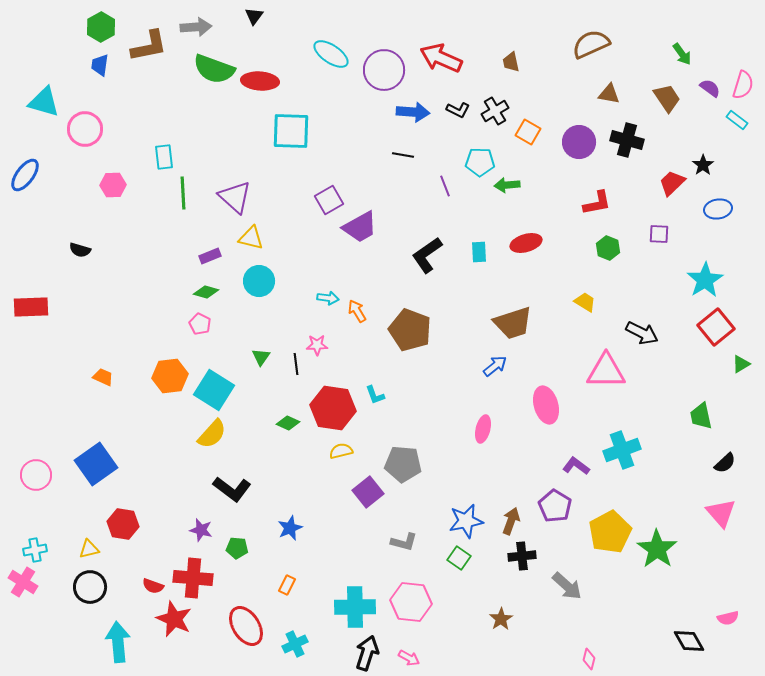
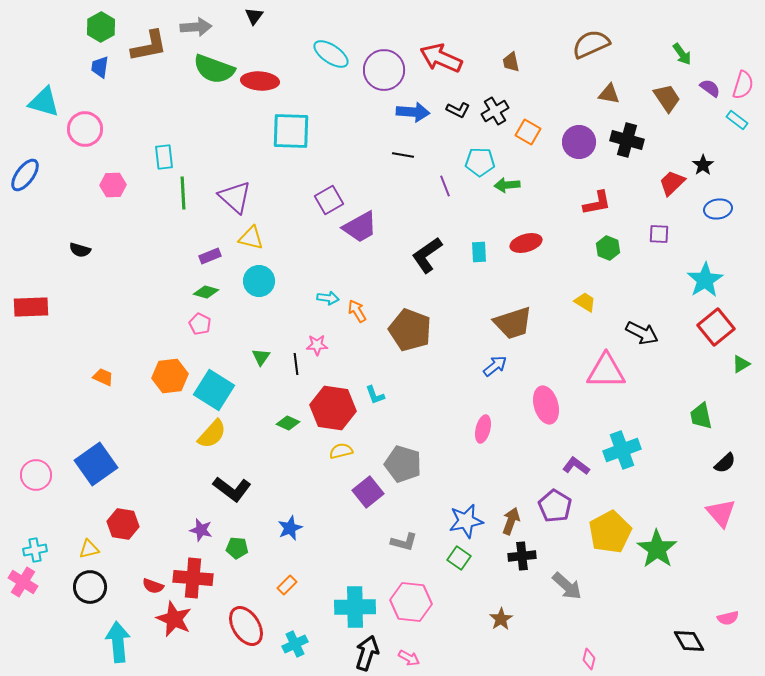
blue trapezoid at (100, 65): moved 2 px down
gray pentagon at (403, 464): rotated 12 degrees clockwise
orange rectangle at (287, 585): rotated 18 degrees clockwise
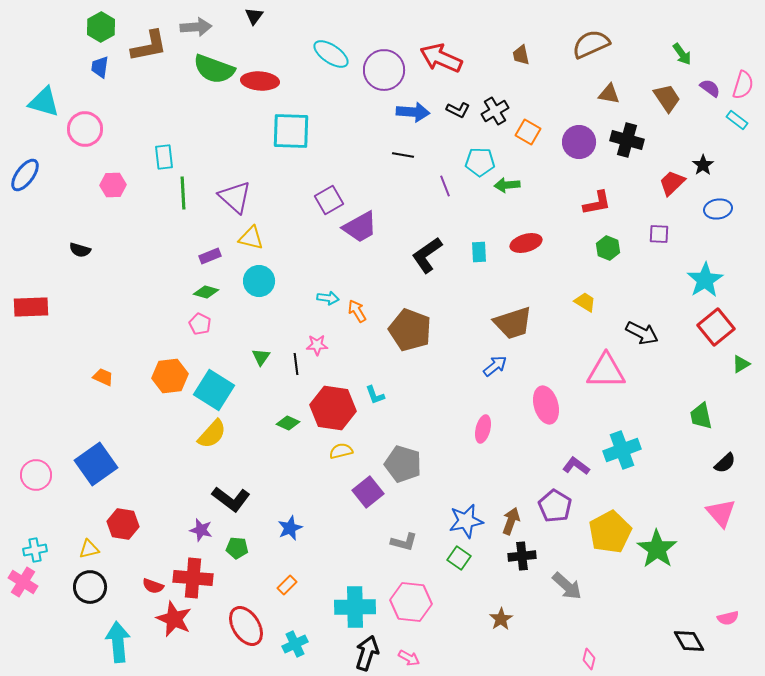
brown trapezoid at (511, 62): moved 10 px right, 7 px up
black L-shape at (232, 489): moved 1 px left, 10 px down
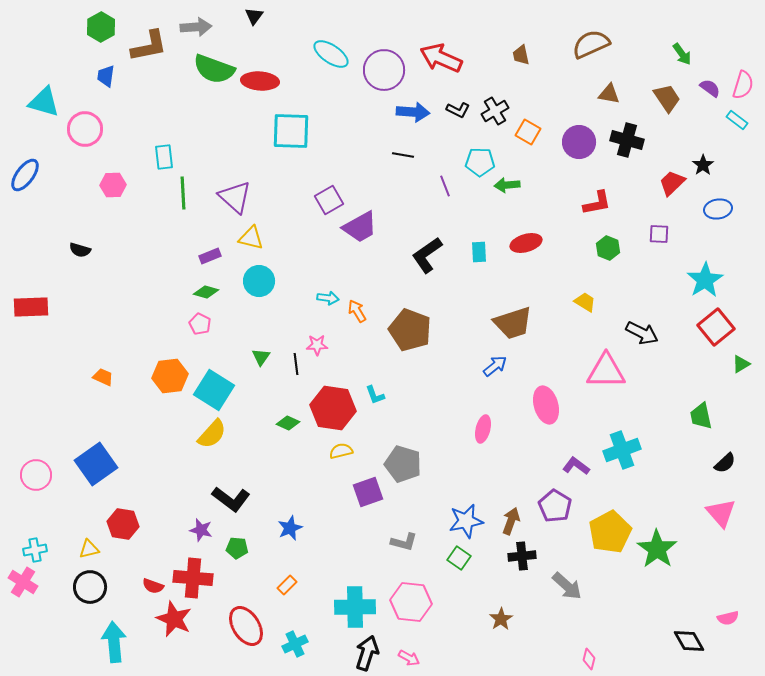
blue trapezoid at (100, 67): moved 6 px right, 9 px down
purple square at (368, 492): rotated 20 degrees clockwise
cyan arrow at (118, 642): moved 4 px left
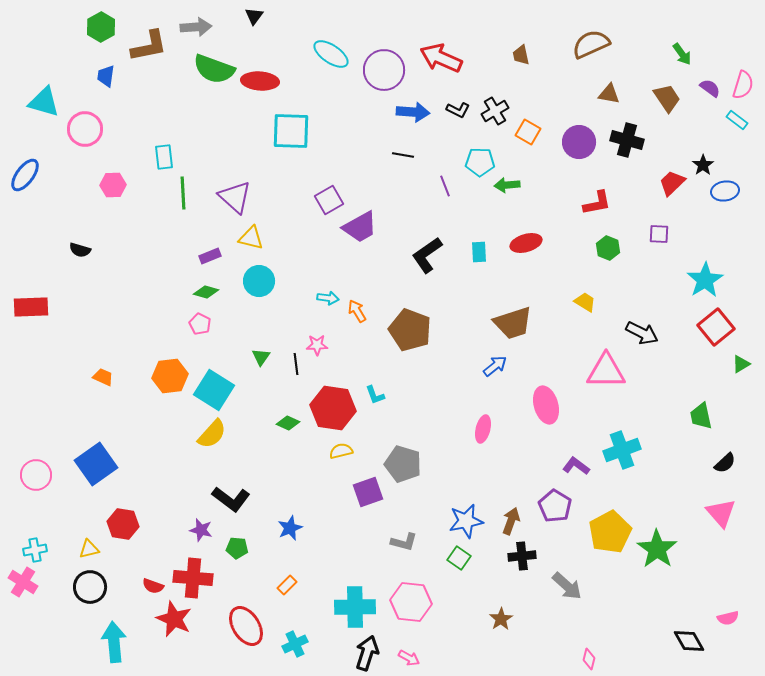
blue ellipse at (718, 209): moved 7 px right, 18 px up
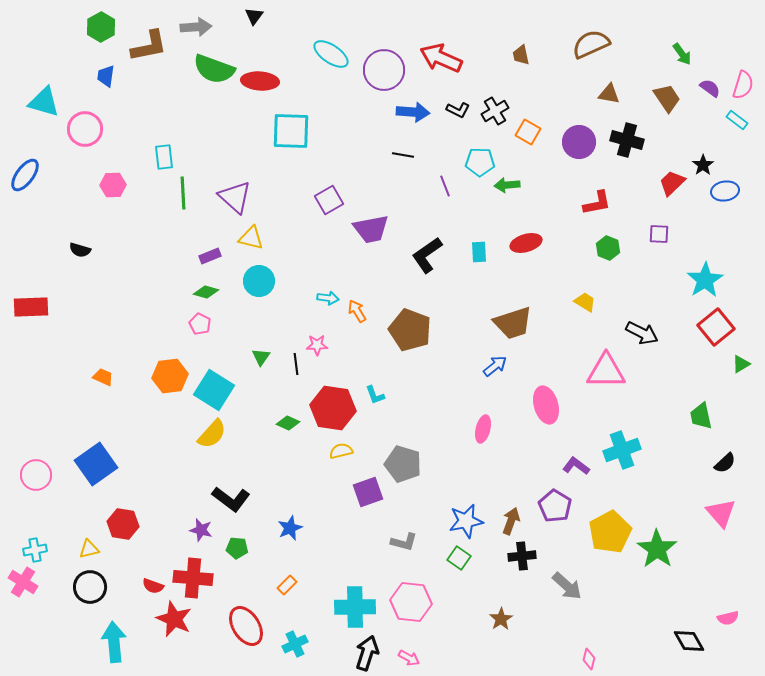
purple trapezoid at (360, 227): moved 11 px right, 2 px down; rotated 18 degrees clockwise
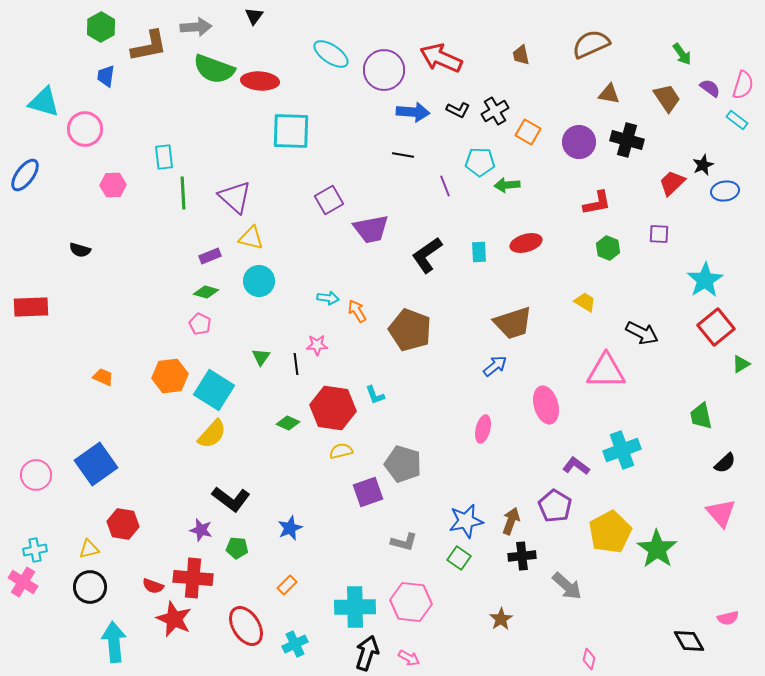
black star at (703, 165): rotated 10 degrees clockwise
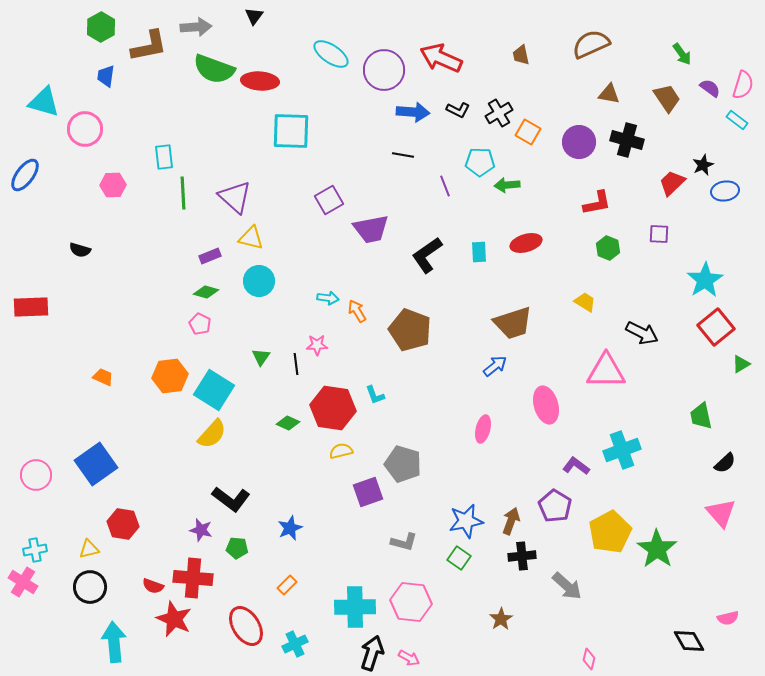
black cross at (495, 111): moved 4 px right, 2 px down
black arrow at (367, 653): moved 5 px right
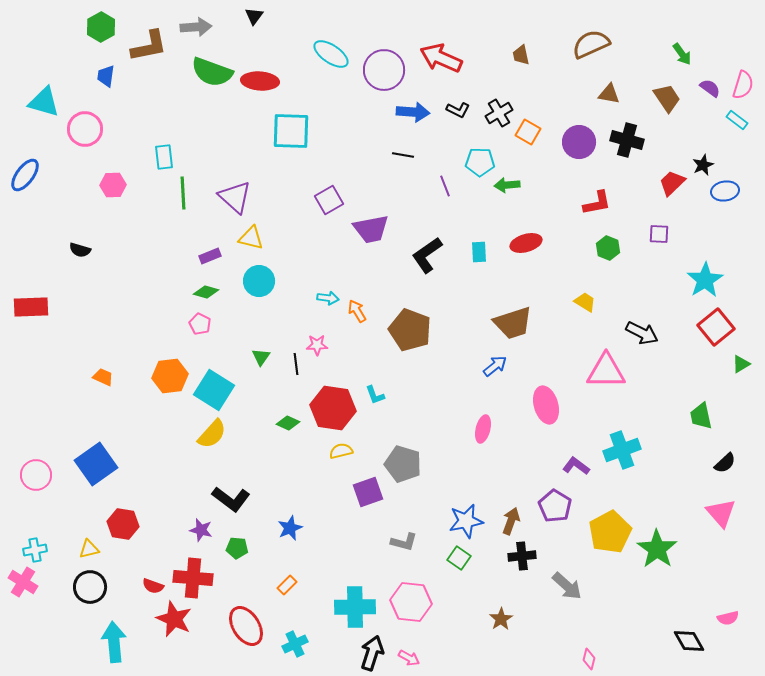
green semicircle at (214, 69): moved 2 px left, 3 px down
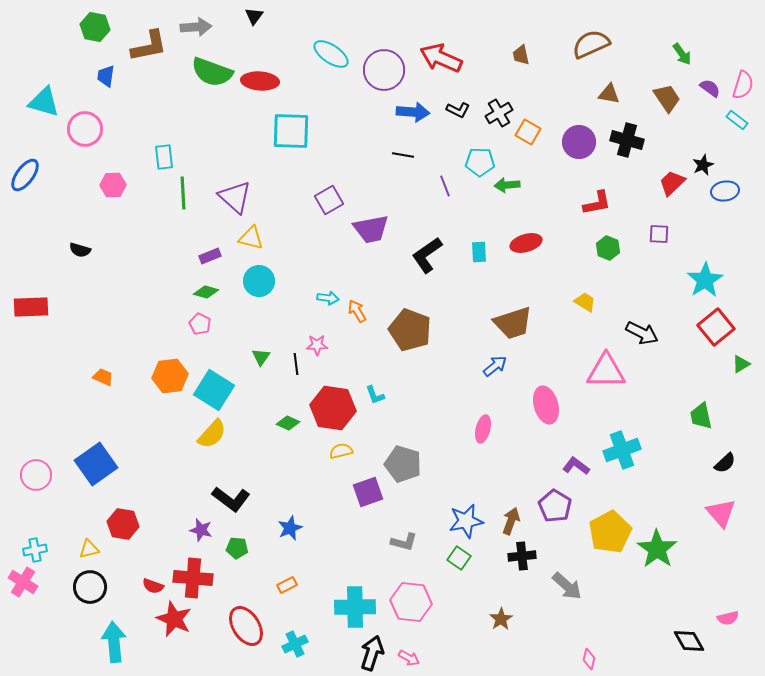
green hexagon at (101, 27): moved 6 px left; rotated 20 degrees counterclockwise
orange rectangle at (287, 585): rotated 18 degrees clockwise
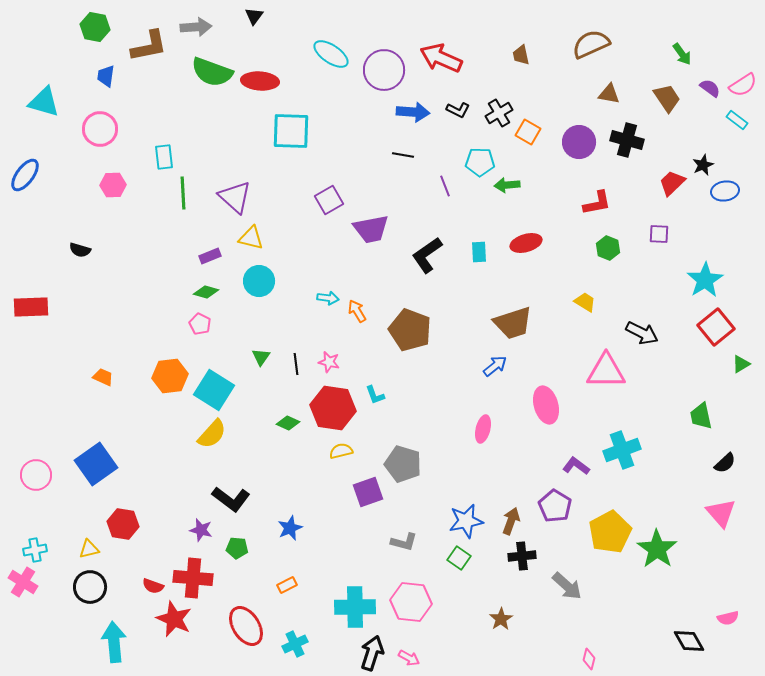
pink semicircle at (743, 85): rotated 40 degrees clockwise
pink circle at (85, 129): moved 15 px right
pink star at (317, 345): moved 12 px right, 17 px down; rotated 15 degrees clockwise
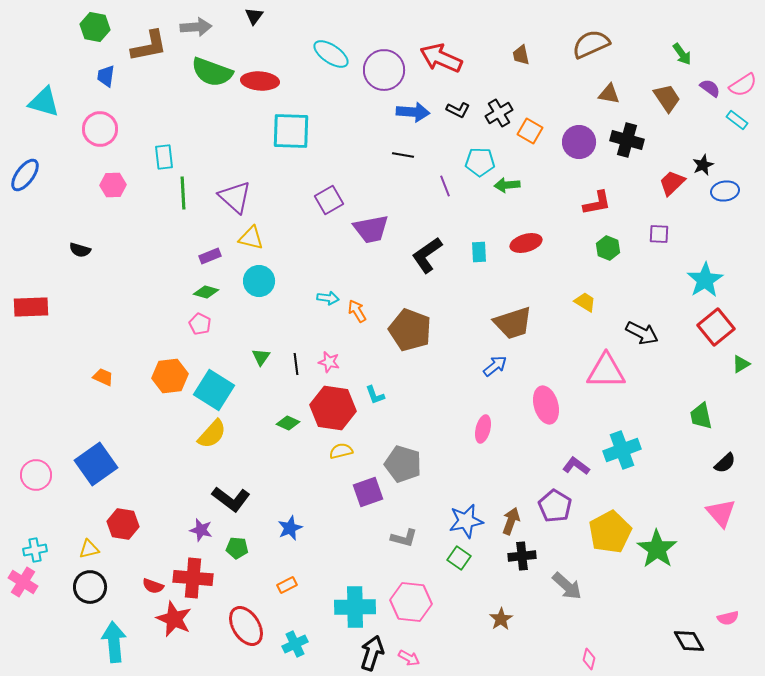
orange square at (528, 132): moved 2 px right, 1 px up
gray L-shape at (404, 542): moved 4 px up
